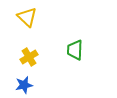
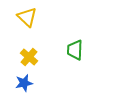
yellow cross: rotated 18 degrees counterclockwise
blue star: moved 2 px up
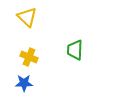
yellow cross: rotated 18 degrees counterclockwise
blue star: rotated 12 degrees clockwise
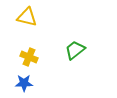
yellow triangle: rotated 30 degrees counterclockwise
green trapezoid: rotated 50 degrees clockwise
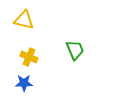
yellow triangle: moved 3 px left, 3 px down
green trapezoid: rotated 105 degrees clockwise
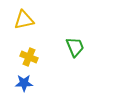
yellow triangle: rotated 25 degrees counterclockwise
green trapezoid: moved 3 px up
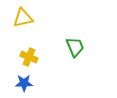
yellow triangle: moved 1 px left, 2 px up
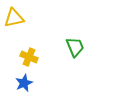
yellow triangle: moved 9 px left
blue star: rotated 24 degrees counterclockwise
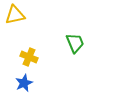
yellow triangle: moved 1 px right, 3 px up
green trapezoid: moved 4 px up
